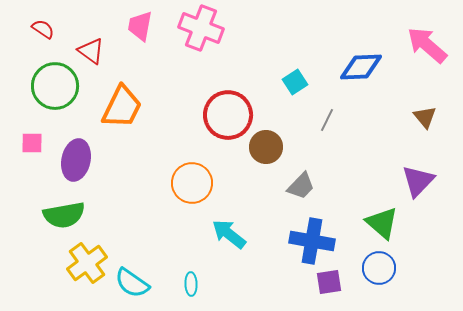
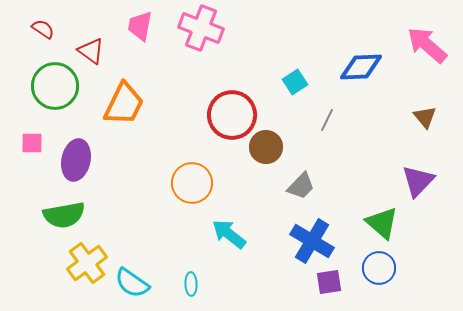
orange trapezoid: moved 2 px right, 3 px up
red circle: moved 4 px right
blue cross: rotated 21 degrees clockwise
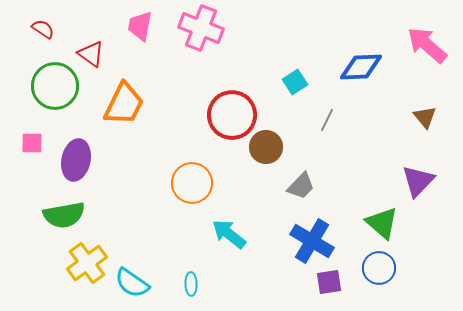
red triangle: moved 3 px down
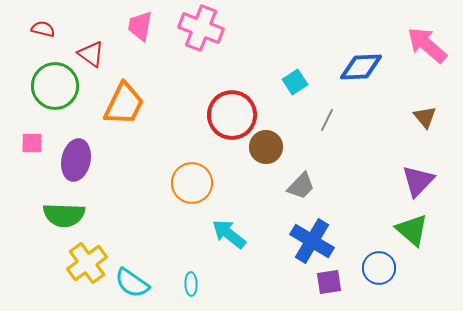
red semicircle: rotated 20 degrees counterclockwise
green semicircle: rotated 12 degrees clockwise
green triangle: moved 30 px right, 7 px down
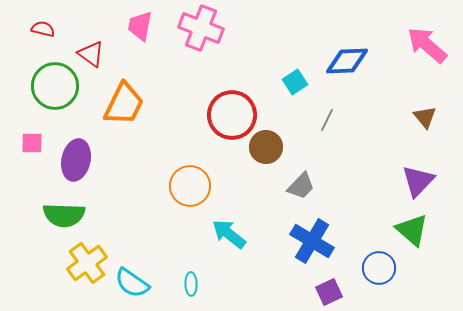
blue diamond: moved 14 px left, 6 px up
orange circle: moved 2 px left, 3 px down
purple square: moved 10 px down; rotated 16 degrees counterclockwise
